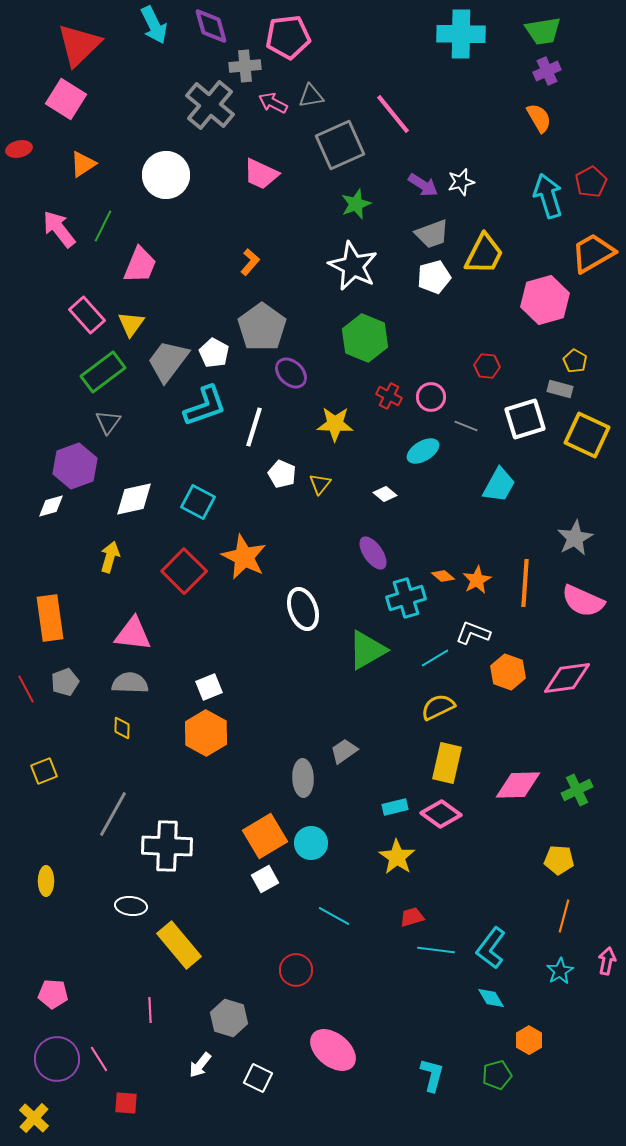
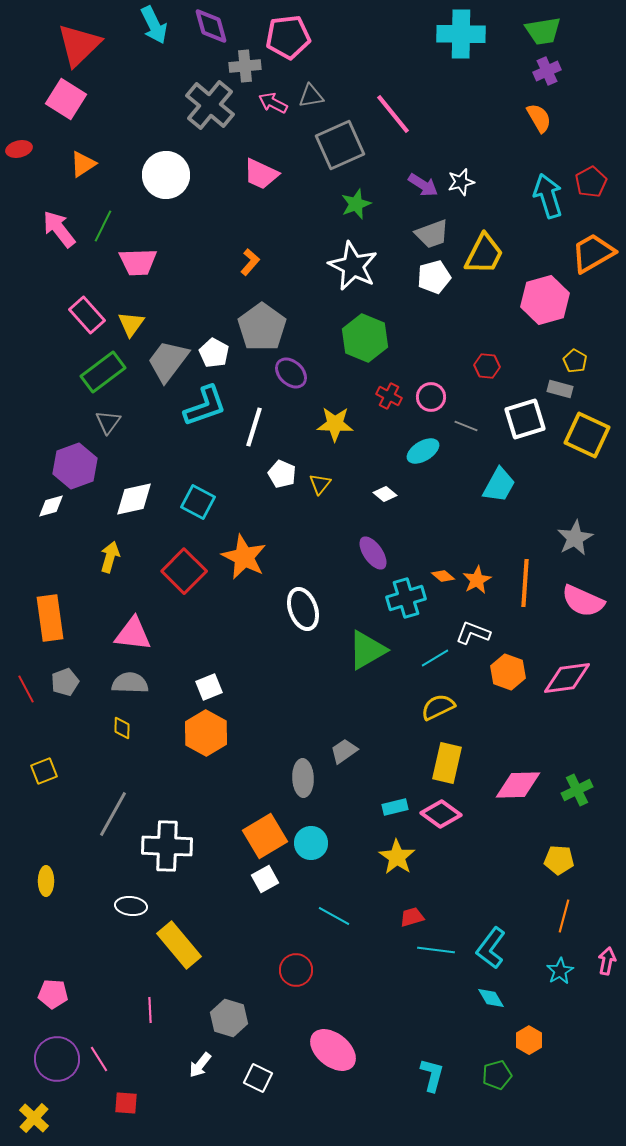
pink trapezoid at (140, 265): moved 2 px left, 3 px up; rotated 66 degrees clockwise
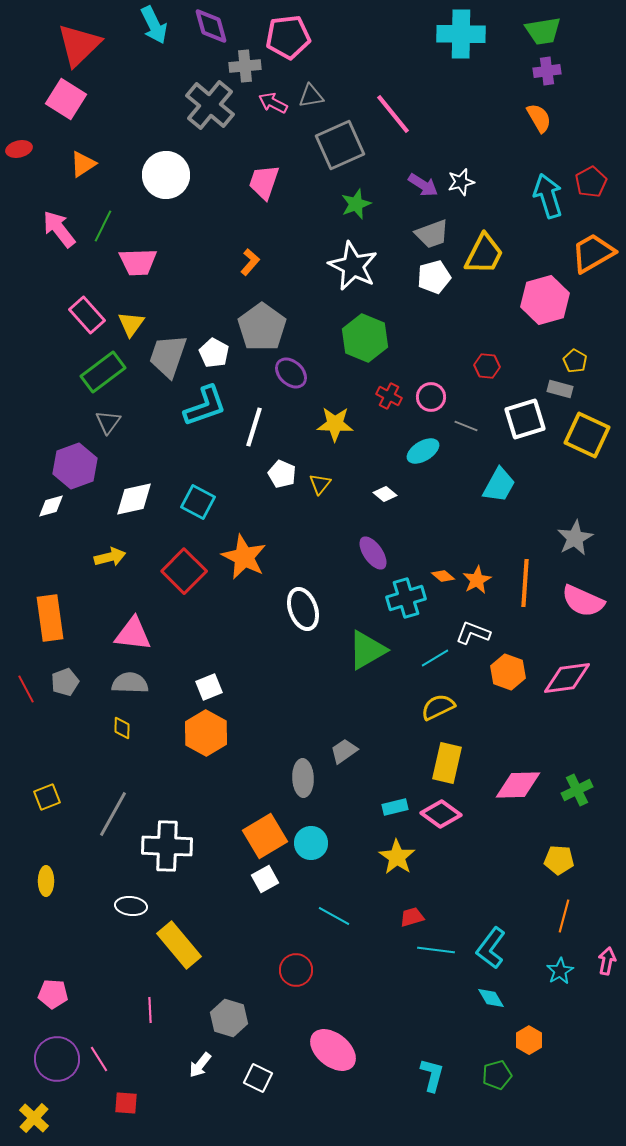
purple cross at (547, 71): rotated 16 degrees clockwise
pink trapezoid at (261, 174): moved 3 px right, 8 px down; rotated 84 degrees clockwise
gray trapezoid at (168, 361): moved 5 px up; rotated 18 degrees counterclockwise
yellow arrow at (110, 557): rotated 60 degrees clockwise
yellow square at (44, 771): moved 3 px right, 26 px down
